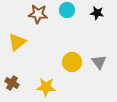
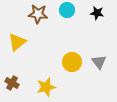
yellow star: rotated 18 degrees counterclockwise
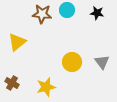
brown star: moved 4 px right
gray triangle: moved 3 px right
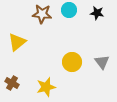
cyan circle: moved 2 px right
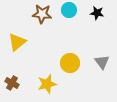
yellow circle: moved 2 px left, 1 px down
yellow star: moved 1 px right, 3 px up
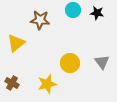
cyan circle: moved 4 px right
brown star: moved 2 px left, 6 px down
yellow triangle: moved 1 px left, 1 px down
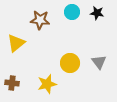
cyan circle: moved 1 px left, 2 px down
gray triangle: moved 3 px left
brown cross: rotated 24 degrees counterclockwise
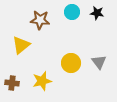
yellow triangle: moved 5 px right, 2 px down
yellow circle: moved 1 px right
yellow star: moved 5 px left, 3 px up
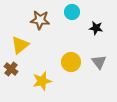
black star: moved 1 px left, 15 px down
yellow triangle: moved 1 px left
yellow circle: moved 1 px up
brown cross: moved 1 px left, 14 px up; rotated 32 degrees clockwise
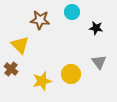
yellow triangle: rotated 36 degrees counterclockwise
yellow circle: moved 12 px down
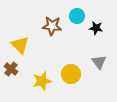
cyan circle: moved 5 px right, 4 px down
brown star: moved 12 px right, 6 px down
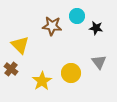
yellow circle: moved 1 px up
yellow star: rotated 18 degrees counterclockwise
